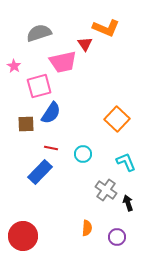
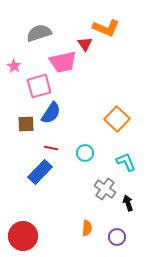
cyan circle: moved 2 px right, 1 px up
gray cross: moved 1 px left, 1 px up
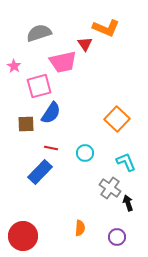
gray cross: moved 5 px right, 1 px up
orange semicircle: moved 7 px left
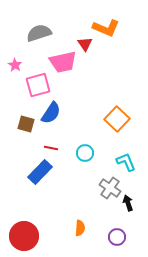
pink star: moved 1 px right, 1 px up
pink square: moved 1 px left, 1 px up
brown square: rotated 18 degrees clockwise
red circle: moved 1 px right
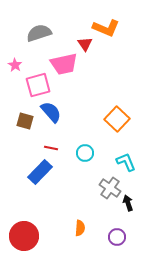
pink trapezoid: moved 1 px right, 2 px down
blue semicircle: moved 1 px up; rotated 75 degrees counterclockwise
brown square: moved 1 px left, 3 px up
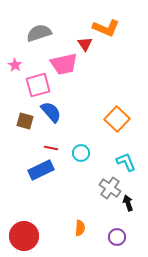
cyan circle: moved 4 px left
blue rectangle: moved 1 px right, 2 px up; rotated 20 degrees clockwise
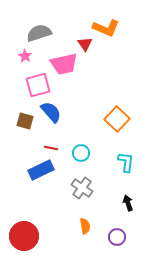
pink star: moved 10 px right, 9 px up
cyan L-shape: rotated 30 degrees clockwise
gray cross: moved 28 px left
orange semicircle: moved 5 px right, 2 px up; rotated 14 degrees counterclockwise
